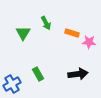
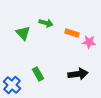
green arrow: rotated 48 degrees counterclockwise
green triangle: rotated 14 degrees counterclockwise
blue cross: moved 1 px down; rotated 18 degrees counterclockwise
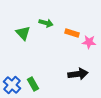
green rectangle: moved 5 px left, 10 px down
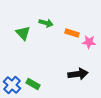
green rectangle: rotated 32 degrees counterclockwise
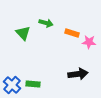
green rectangle: rotated 24 degrees counterclockwise
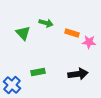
green rectangle: moved 5 px right, 12 px up; rotated 16 degrees counterclockwise
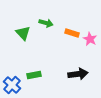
pink star: moved 1 px right, 3 px up; rotated 24 degrees clockwise
green rectangle: moved 4 px left, 3 px down
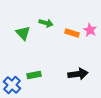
pink star: moved 9 px up
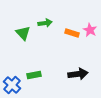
green arrow: moved 1 px left; rotated 24 degrees counterclockwise
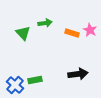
green rectangle: moved 1 px right, 5 px down
blue cross: moved 3 px right
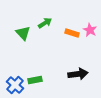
green arrow: rotated 24 degrees counterclockwise
